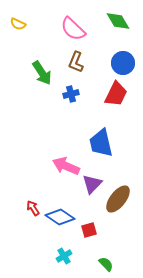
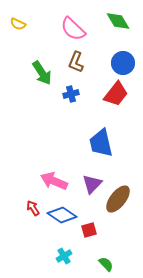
red trapezoid: rotated 12 degrees clockwise
pink arrow: moved 12 px left, 15 px down
blue diamond: moved 2 px right, 2 px up
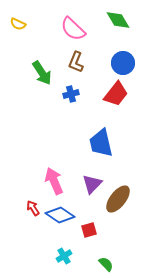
green diamond: moved 1 px up
pink arrow: rotated 44 degrees clockwise
blue diamond: moved 2 px left
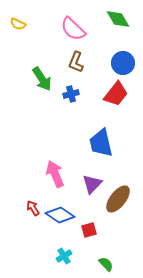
green diamond: moved 1 px up
green arrow: moved 6 px down
pink arrow: moved 1 px right, 7 px up
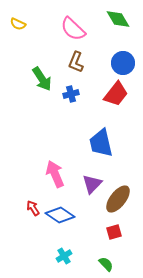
red square: moved 25 px right, 2 px down
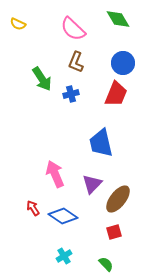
red trapezoid: rotated 16 degrees counterclockwise
blue diamond: moved 3 px right, 1 px down
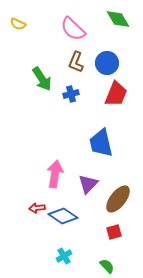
blue circle: moved 16 px left
pink arrow: rotated 32 degrees clockwise
purple triangle: moved 4 px left
red arrow: moved 4 px right; rotated 63 degrees counterclockwise
green semicircle: moved 1 px right, 2 px down
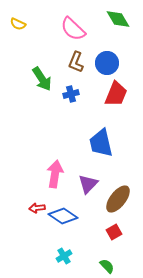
red square: rotated 14 degrees counterclockwise
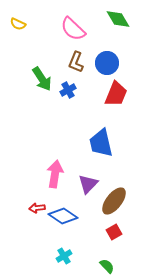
blue cross: moved 3 px left, 4 px up; rotated 14 degrees counterclockwise
brown ellipse: moved 4 px left, 2 px down
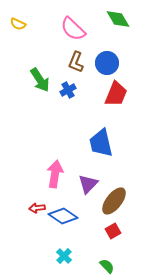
green arrow: moved 2 px left, 1 px down
red square: moved 1 px left, 1 px up
cyan cross: rotated 14 degrees counterclockwise
